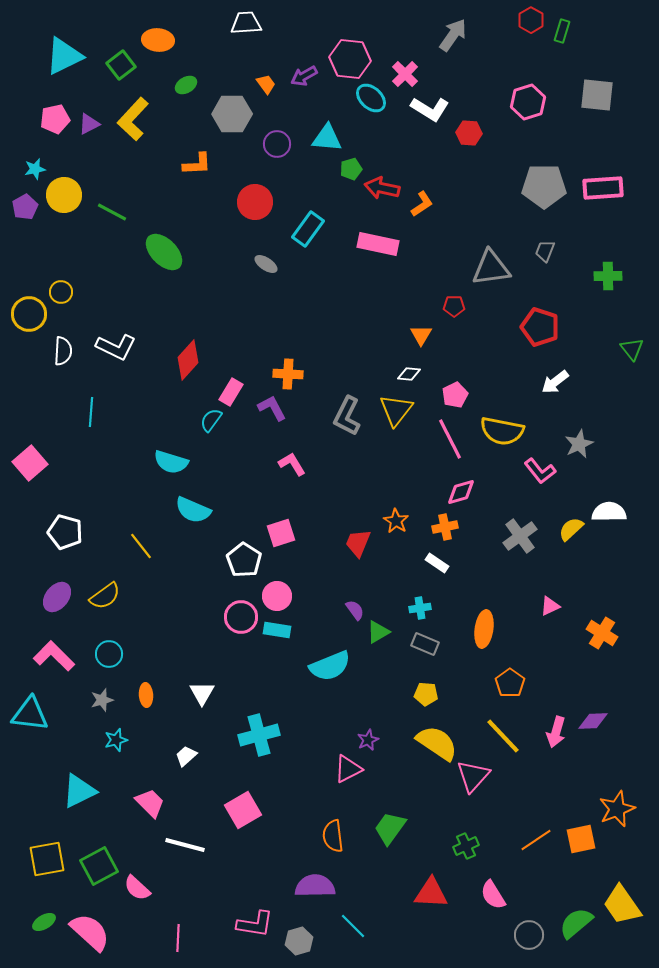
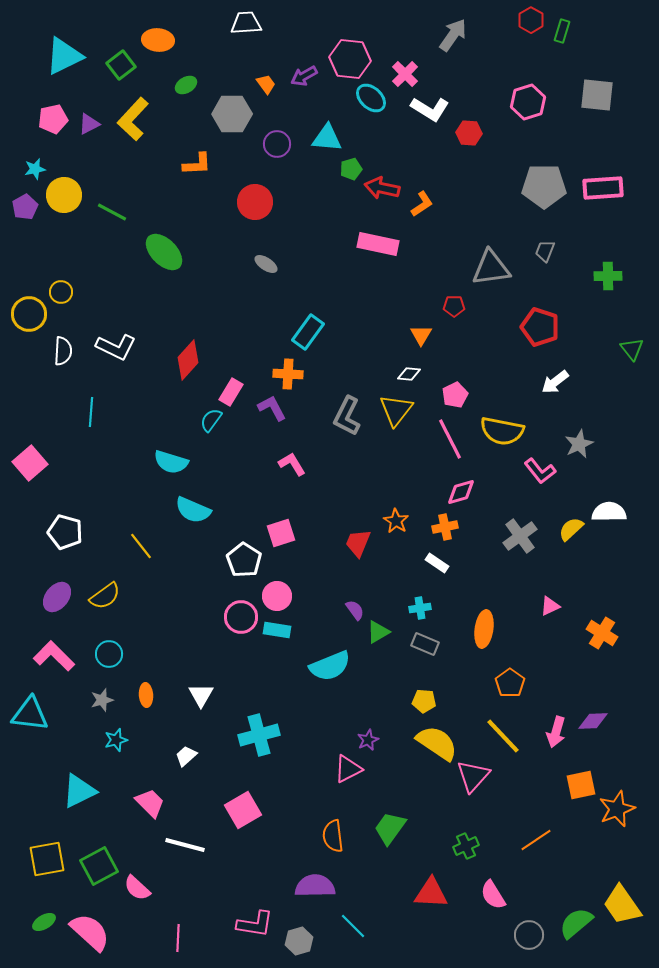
pink pentagon at (55, 119): moved 2 px left
cyan rectangle at (308, 229): moved 103 px down
white triangle at (202, 693): moved 1 px left, 2 px down
yellow pentagon at (426, 694): moved 2 px left, 7 px down
orange square at (581, 839): moved 54 px up
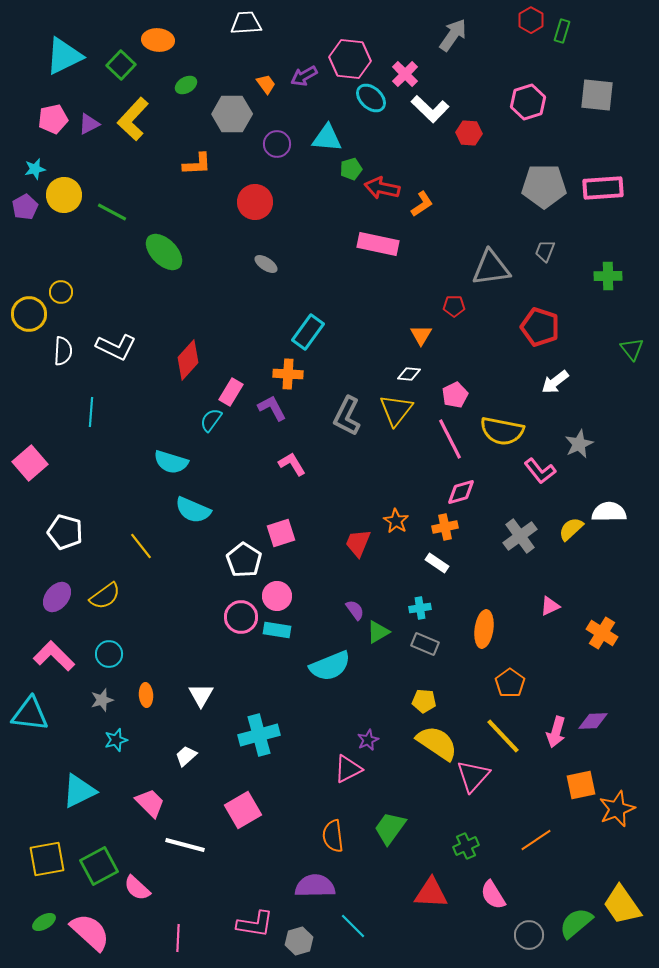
green square at (121, 65): rotated 8 degrees counterclockwise
white L-shape at (430, 109): rotated 12 degrees clockwise
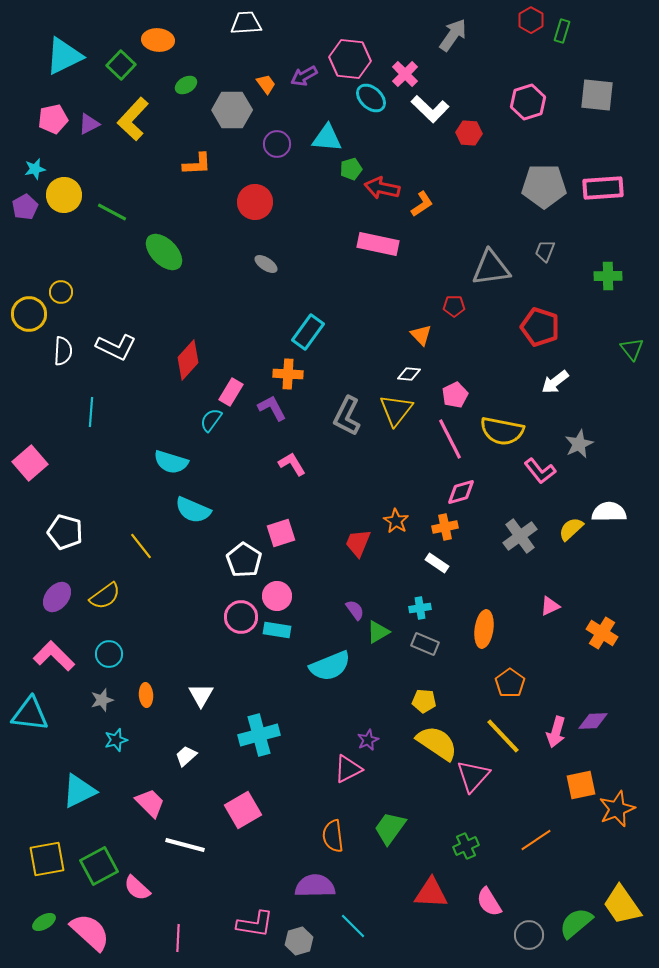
gray hexagon at (232, 114): moved 4 px up
orange triangle at (421, 335): rotated 15 degrees counterclockwise
pink semicircle at (493, 895): moved 4 px left, 7 px down
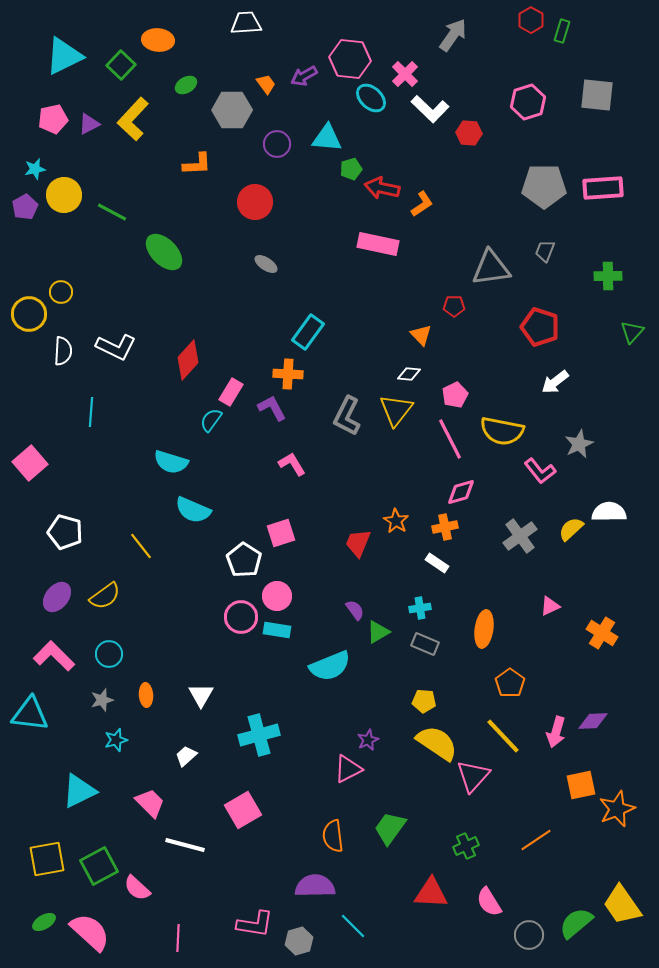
green triangle at (632, 349): moved 17 px up; rotated 20 degrees clockwise
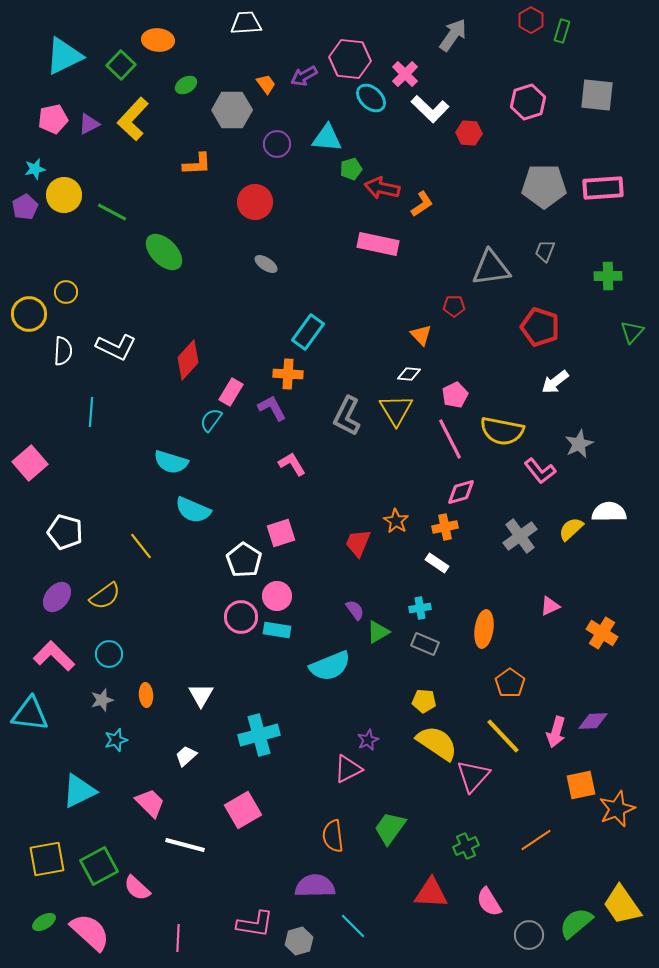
yellow circle at (61, 292): moved 5 px right
yellow triangle at (396, 410): rotated 9 degrees counterclockwise
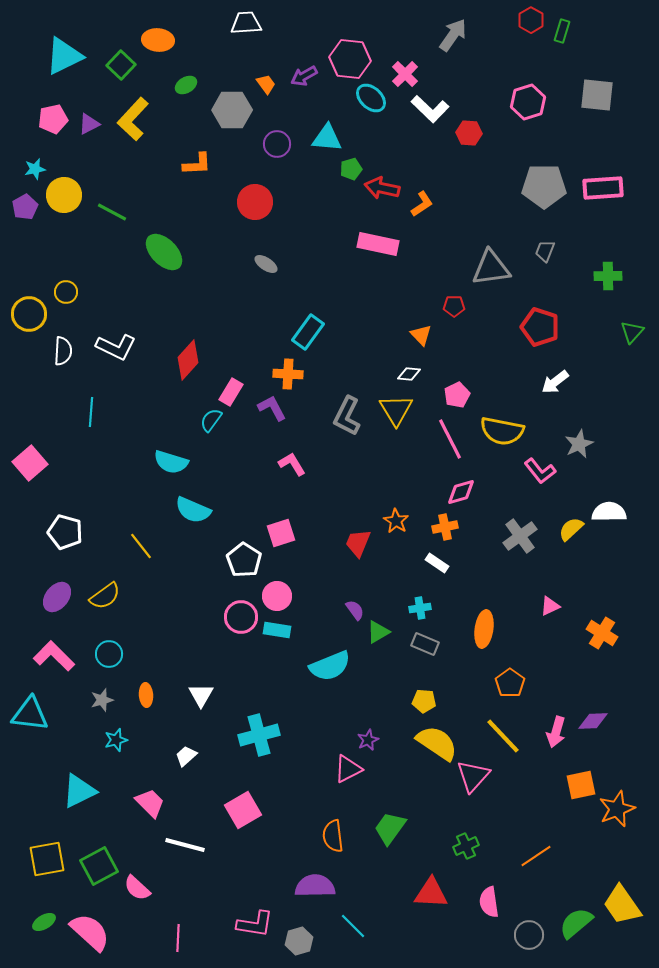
pink pentagon at (455, 395): moved 2 px right
orange line at (536, 840): moved 16 px down
pink semicircle at (489, 902): rotated 24 degrees clockwise
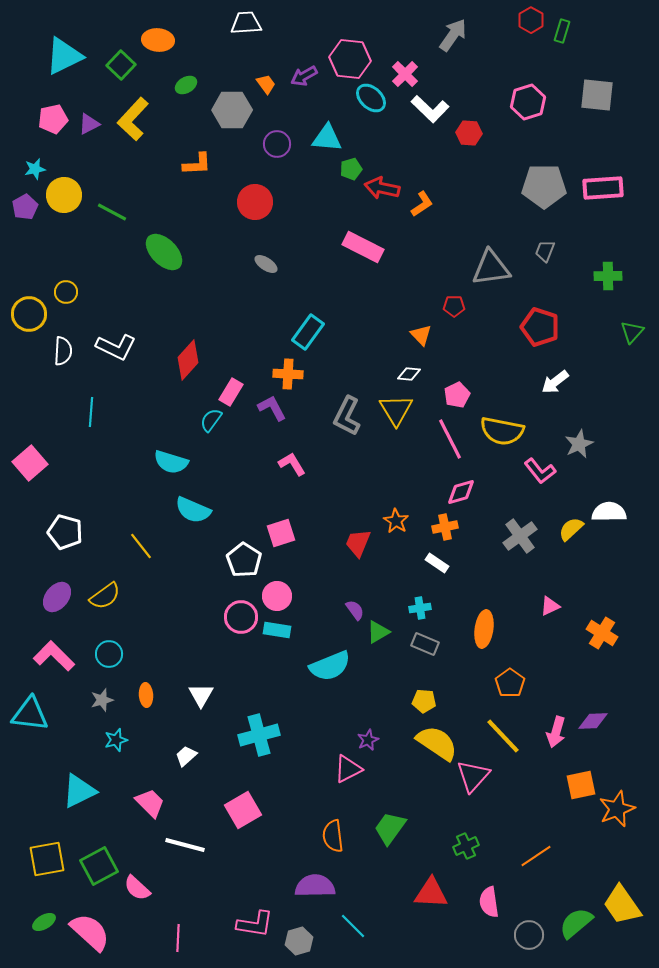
pink rectangle at (378, 244): moved 15 px left, 3 px down; rotated 15 degrees clockwise
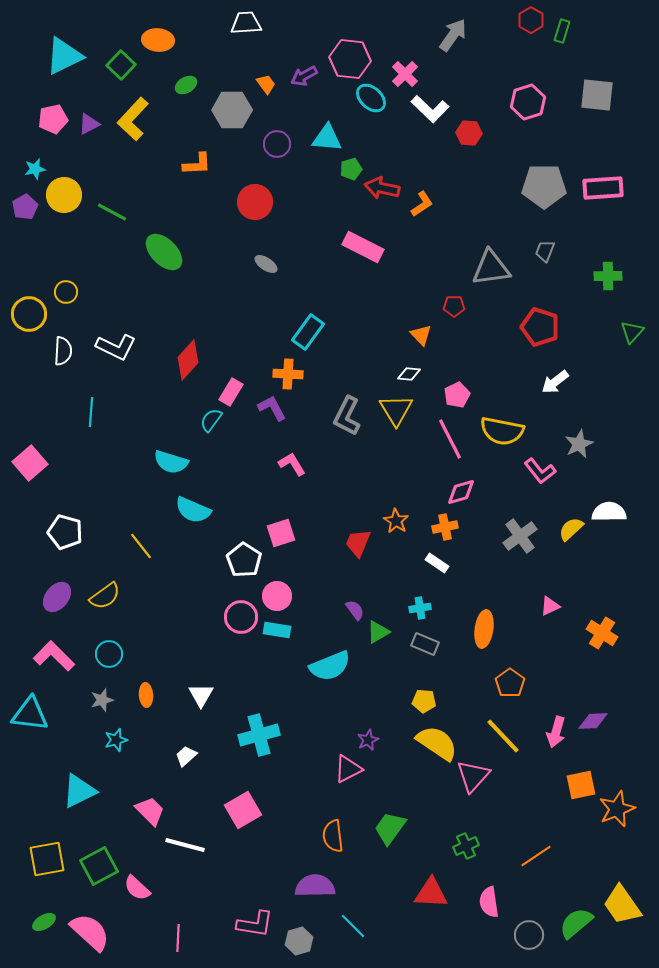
pink trapezoid at (150, 803): moved 8 px down
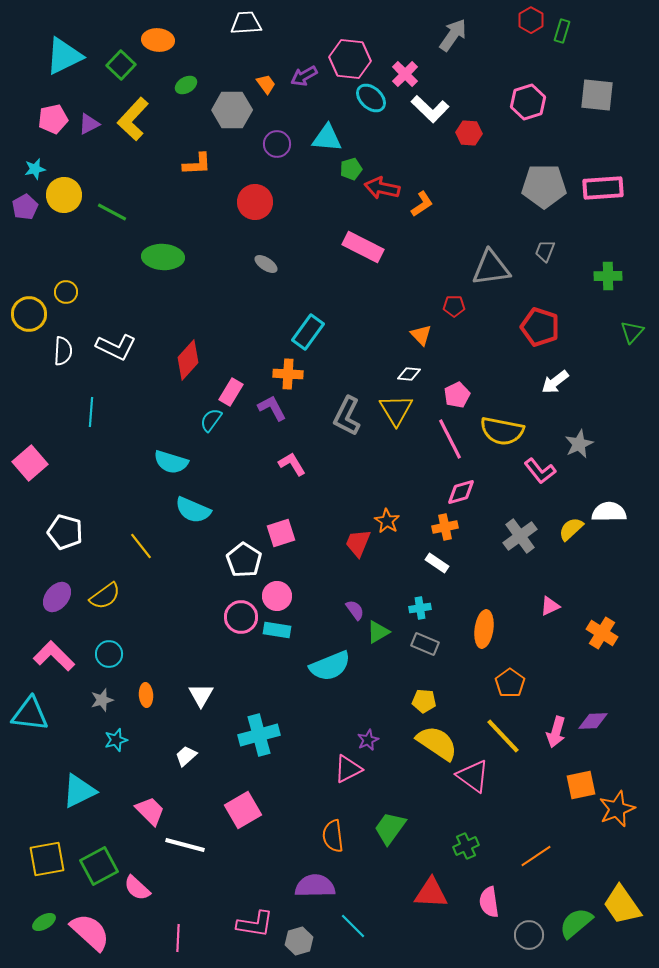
green ellipse at (164, 252): moved 1 px left, 5 px down; rotated 42 degrees counterclockwise
orange star at (396, 521): moved 9 px left
pink triangle at (473, 776): rotated 36 degrees counterclockwise
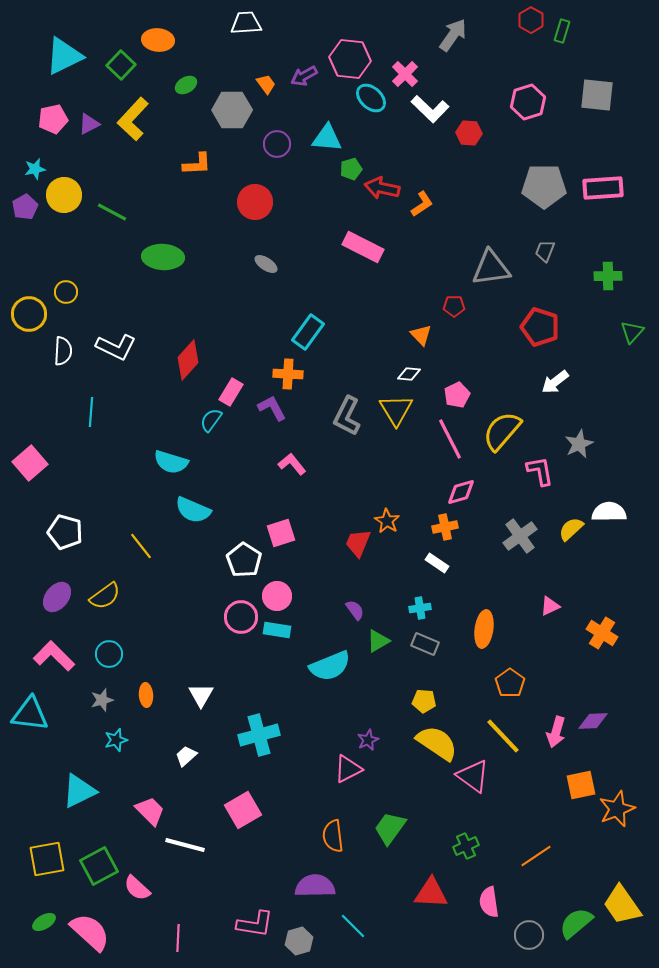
yellow semicircle at (502, 431): rotated 120 degrees clockwise
pink L-shape at (292, 464): rotated 8 degrees counterclockwise
pink L-shape at (540, 471): rotated 152 degrees counterclockwise
green triangle at (378, 632): moved 9 px down
